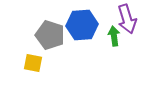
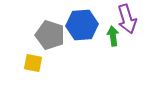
green arrow: moved 1 px left
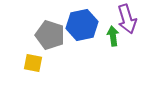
blue hexagon: rotated 8 degrees counterclockwise
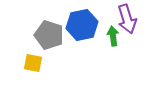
gray pentagon: moved 1 px left
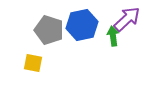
purple arrow: rotated 116 degrees counterclockwise
gray pentagon: moved 5 px up
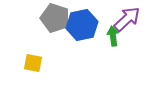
gray pentagon: moved 6 px right, 12 px up
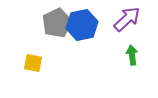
gray pentagon: moved 2 px right, 5 px down; rotated 28 degrees clockwise
green arrow: moved 19 px right, 19 px down
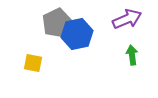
purple arrow: rotated 20 degrees clockwise
blue hexagon: moved 5 px left, 9 px down
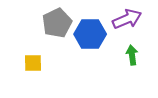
blue hexagon: moved 13 px right; rotated 12 degrees clockwise
yellow square: rotated 12 degrees counterclockwise
